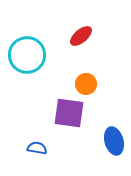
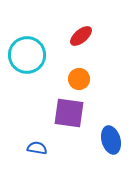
orange circle: moved 7 px left, 5 px up
blue ellipse: moved 3 px left, 1 px up
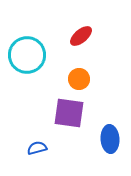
blue ellipse: moved 1 px left, 1 px up; rotated 12 degrees clockwise
blue semicircle: rotated 24 degrees counterclockwise
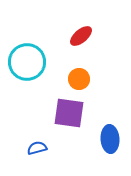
cyan circle: moved 7 px down
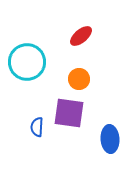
blue semicircle: moved 21 px up; rotated 72 degrees counterclockwise
